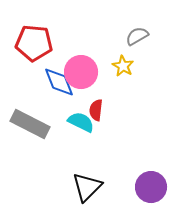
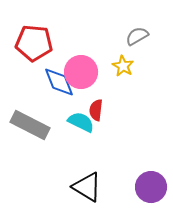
gray rectangle: moved 1 px down
black triangle: rotated 44 degrees counterclockwise
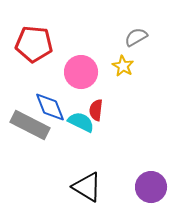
gray semicircle: moved 1 px left, 1 px down
red pentagon: moved 1 px down
blue diamond: moved 9 px left, 25 px down
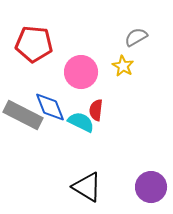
gray rectangle: moved 7 px left, 10 px up
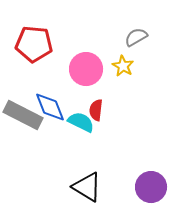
pink circle: moved 5 px right, 3 px up
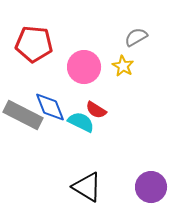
pink circle: moved 2 px left, 2 px up
red semicircle: rotated 65 degrees counterclockwise
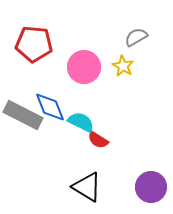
red semicircle: moved 2 px right, 30 px down
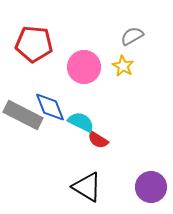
gray semicircle: moved 4 px left, 1 px up
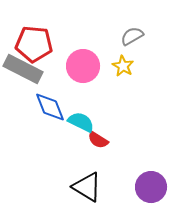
pink circle: moved 1 px left, 1 px up
gray rectangle: moved 46 px up
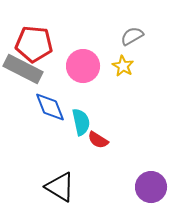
cyan semicircle: rotated 52 degrees clockwise
black triangle: moved 27 px left
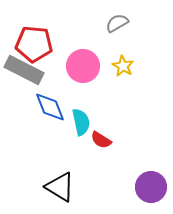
gray semicircle: moved 15 px left, 13 px up
gray rectangle: moved 1 px right, 1 px down
red semicircle: moved 3 px right
